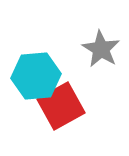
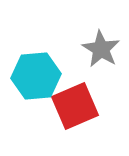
red square: moved 14 px right; rotated 6 degrees clockwise
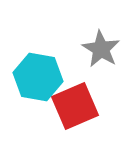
cyan hexagon: moved 2 px right, 1 px down; rotated 15 degrees clockwise
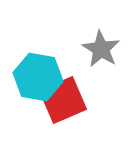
red square: moved 12 px left, 6 px up
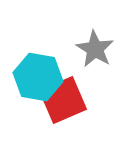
gray star: moved 6 px left
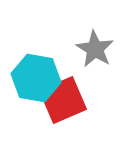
cyan hexagon: moved 2 px left, 1 px down
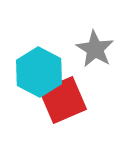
cyan hexagon: moved 3 px right, 6 px up; rotated 18 degrees clockwise
